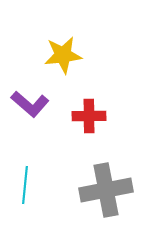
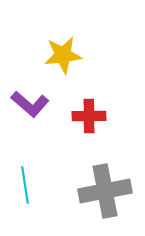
cyan line: rotated 15 degrees counterclockwise
gray cross: moved 1 px left, 1 px down
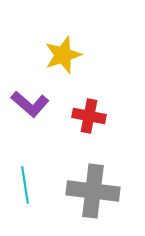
yellow star: rotated 12 degrees counterclockwise
red cross: rotated 12 degrees clockwise
gray cross: moved 12 px left; rotated 18 degrees clockwise
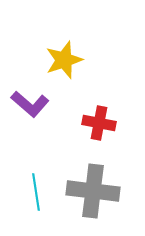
yellow star: moved 1 px right, 5 px down
red cross: moved 10 px right, 7 px down
cyan line: moved 11 px right, 7 px down
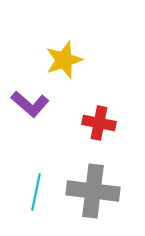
cyan line: rotated 21 degrees clockwise
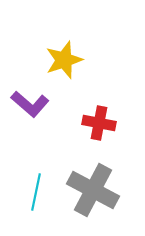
gray cross: moved 1 px up; rotated 21 degrees clockwise
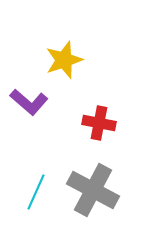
purple L-shape: moved 1 px left, 2 px up
cyan line: rotated 12 degrees clockwise
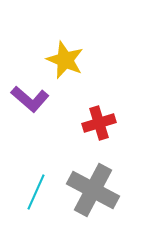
yellow star: moved 1 px right; rotated 30 degrees counterclockwise
purple L-shape: moved 1 px right, 3 px up
red cross: rotated 28 degrees counterclockwise
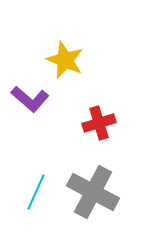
gray cross: moved 2 px down
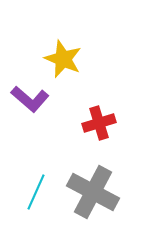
yellow star: moved 2 px left, 1 px up
